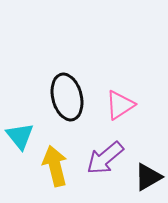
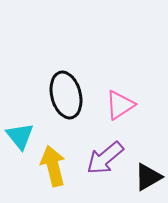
black ellipse: moved 1 px left, 2 px up
yellow arrow: moved 2 px left
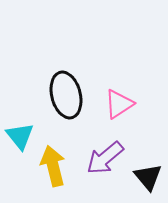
pink triangle: moved 1 px left, 1 px up
black triangle: rotated 40 degrees counterclockwise
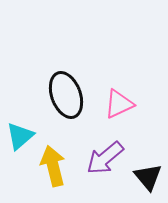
black ellipse: rotated 6 degrees counterclockwise
pink triangle: rotated 8 degrees clockwise
cyan triangle: rotated 28 degrees clockwise
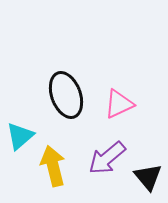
purple arrow: moved 2 px right
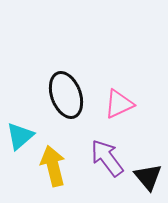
purple arrow: rotated 93 degrees clockwise
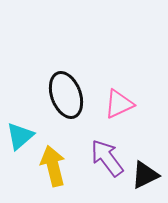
black triangle: moved 3 px left, 2 px up; rotated 44 degrees clockwise
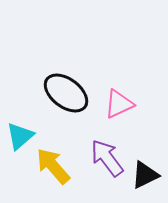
black ellipse: moved 2 px up; rotated 33 degrees counterclockwise
yellow arrow: rotated 27 degrees counterclockwise
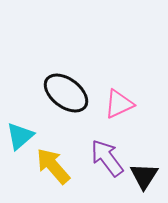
black triangle: moved 1 px left, 1 px down; rotated 32 degrees counterclockwise
